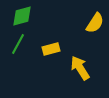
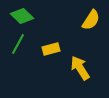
green diamond: rotated 60 degrees clockwise
yellow semicircle: moved 4 px left, 3 px up
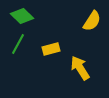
yellow semicircle: moved 1 px right, 1 px down
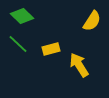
green line: rotated 75 degrees counterclockwise
yellow arrow: moved 1 px left, 3 px up
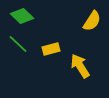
yellow arrow: moved 1 px right, 1 px down
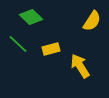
green diamond: moved 9 px right, 1 px down
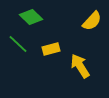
yellow semicircle: rotated 10 degrees clockwise
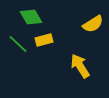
green diamond: rotated 15 degrees clockwise
yellow semicircle: moved 1 px right, 3 px down; rotated 15 degrees clockwise
yellow rectangle: moved 7 px left, 9 px up
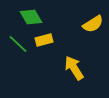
yellow arrow: moved 6 px left, 2 px down
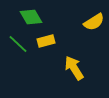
yellow semicircle: moved 1 px right, 2 px up
yellow rectangle: moved 2 px right, 1 px down
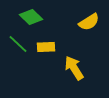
green diamond: rotated 15 degrees counterclockwise
yellow semicircle: moved 5 px left
yellow rectangle: moved 6 px down; rotated 12 degrees clockwise
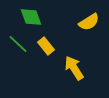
green diamond: rotated 25 degrees clockwise
yellow rectangle: moved 1 px up; rotated 54 degrees clockwise
